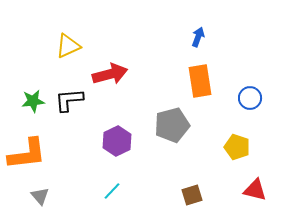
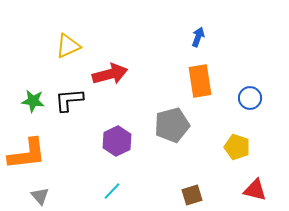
green star: rotated 15 degrees clockwise
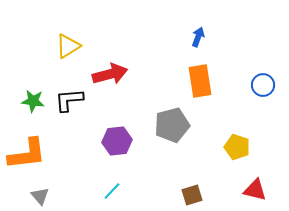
yellow triangle: rotated 8 degrees counterclockwise
blue circle: moved 13 px right, 13 px up
purple hexagon: rotated 20 degrees clockwise
